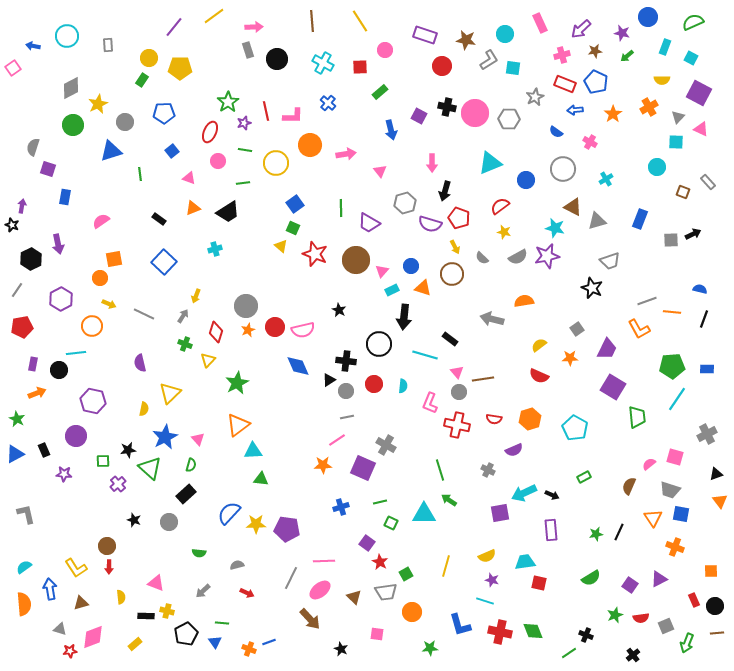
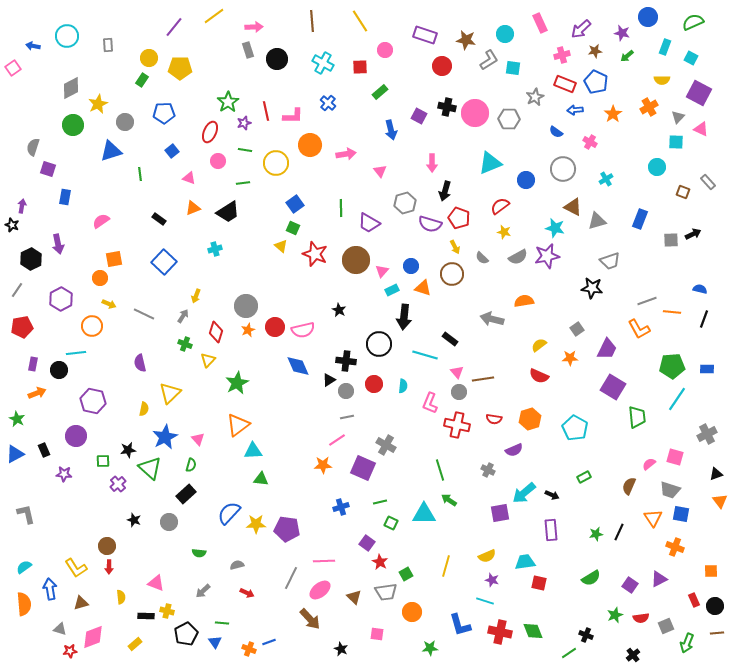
black star at (592, 288): rotated 15 degrees counterclockwise
cyan arrow at (524, 493): rotated 15 degrees counterclockwise
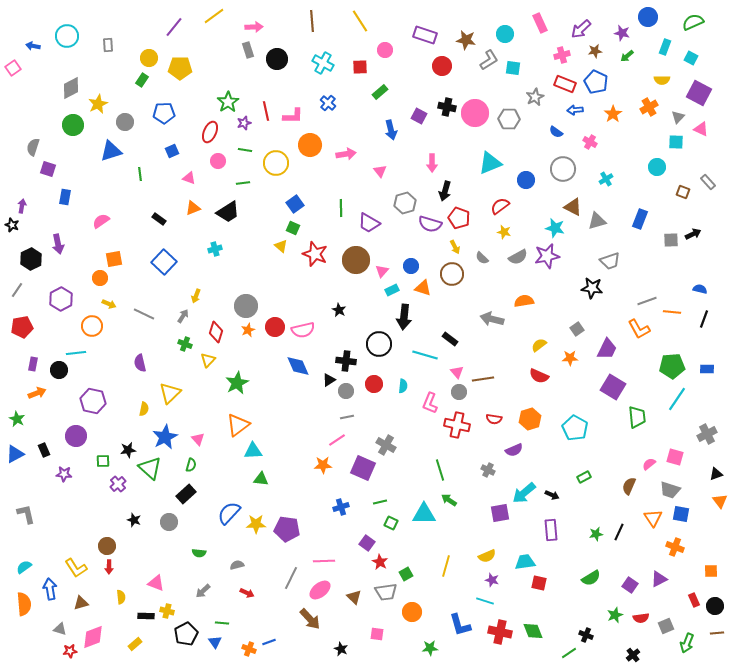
blue square at (172, 151): rotated 16 degrees clockwise
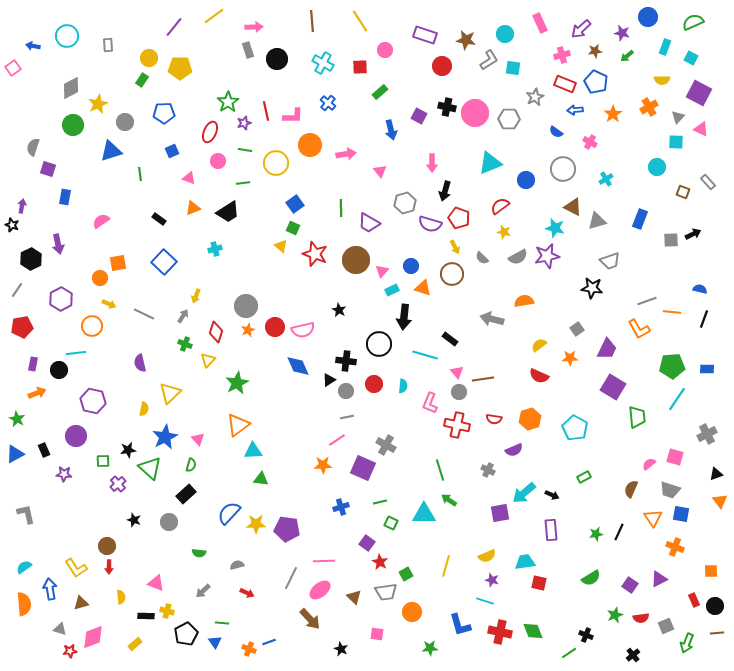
orange square at (114, 259): moved 4 px right, 4 px down
brown semicircle at (629, 486): moved 2 px right, 3 px down
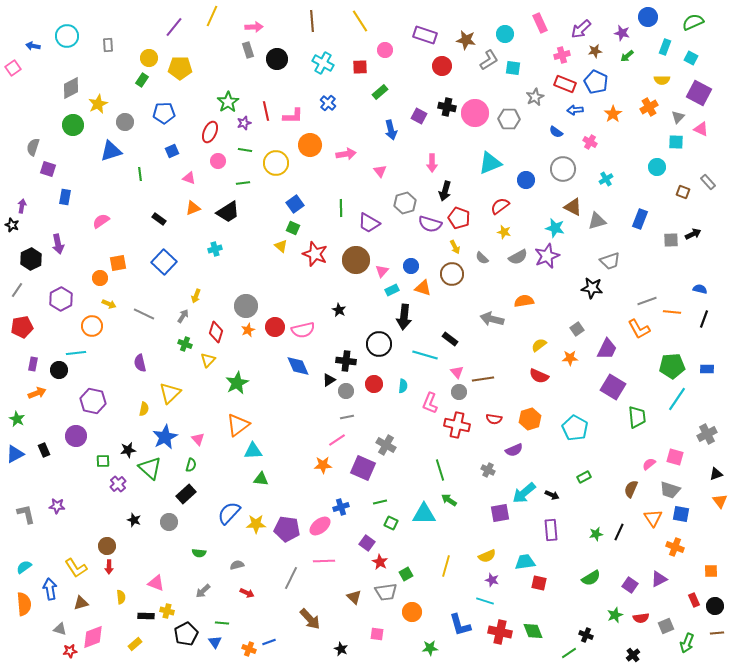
yellow line at (214, 16): moved 2 px left; rotated 30 degrees counterclockwise
purple star at (547, 256): rotated 10 degrees counterclockwise
purple star at (64, 474): moved 7 px left, 32 px down
pink ellipse at (320, 590): moved 64 px up
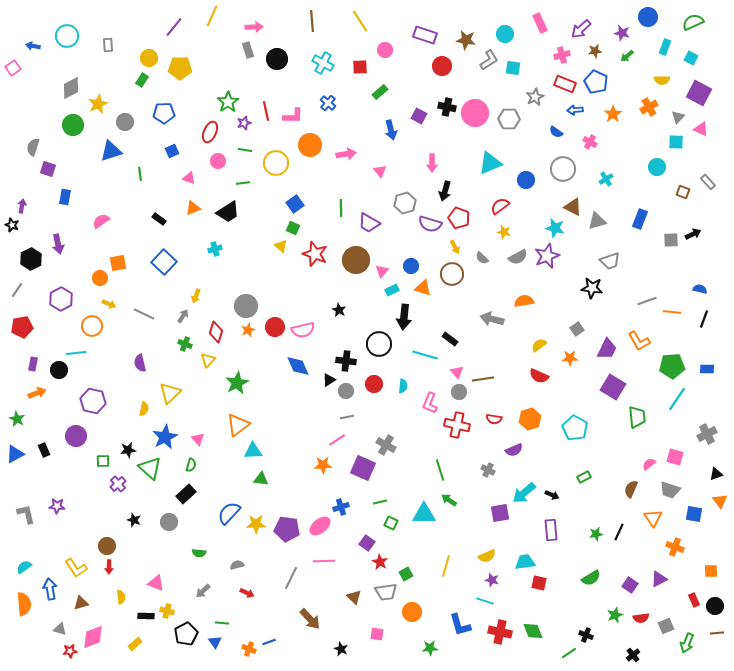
orange L-shape at (639, 329): moved 12 px down
blue square at (681, 514): moved 13 px right
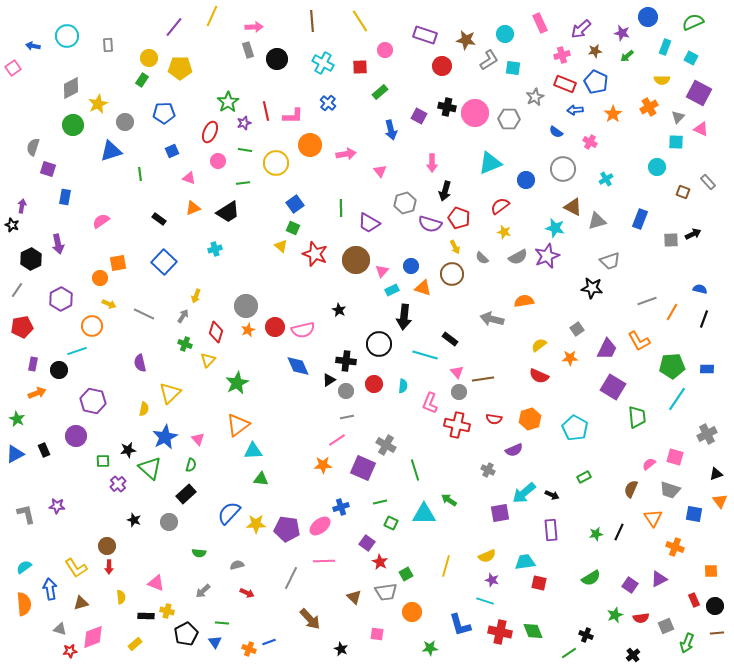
orange line at (672, 312): rotated 66 degrees counterclockwise
cyan line at (76, 353): moved 1 px right, 2 px up; rotated 12 degrees counterclockwise
green line at (440, 470): moved 25 px left
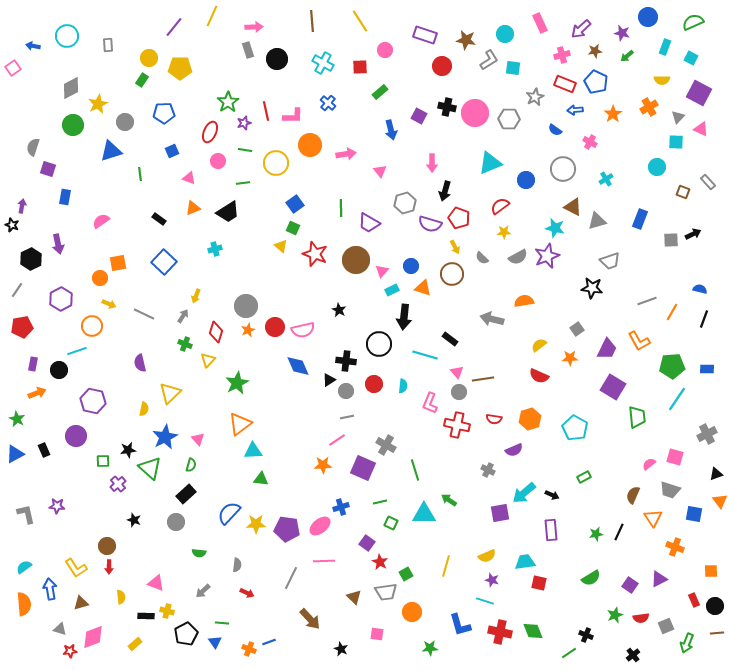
blue semicircle at (556, 132): moved 1 px left, 2 px up
yellow star at (504, 232): rotated 16 degrees counterclockwise
orange triangle at (238, 425): moved 2 px right, 1 px up
brown semicircle at (631, 489): moved 2 px right, 6 px down
gray circle at (169, 522): moved 7 px right
gray semicircle at (237, 565): rotated 112 degrees clockwise
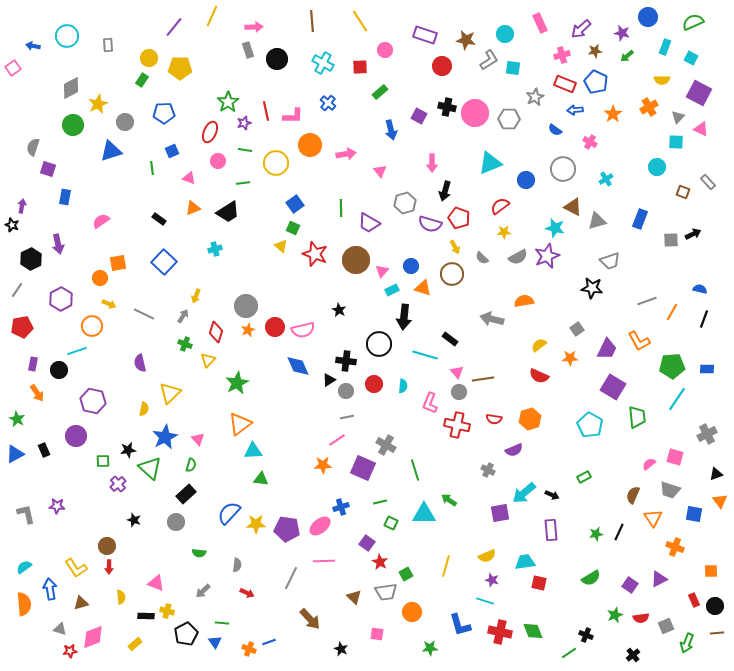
green line at (140, 174): moved 12 px right, 6 px up
orange arrow at (37, 393): rotated 78 degrees clockwise
cyan pentagon at (575, 428): moved 15 px right, 3 px up
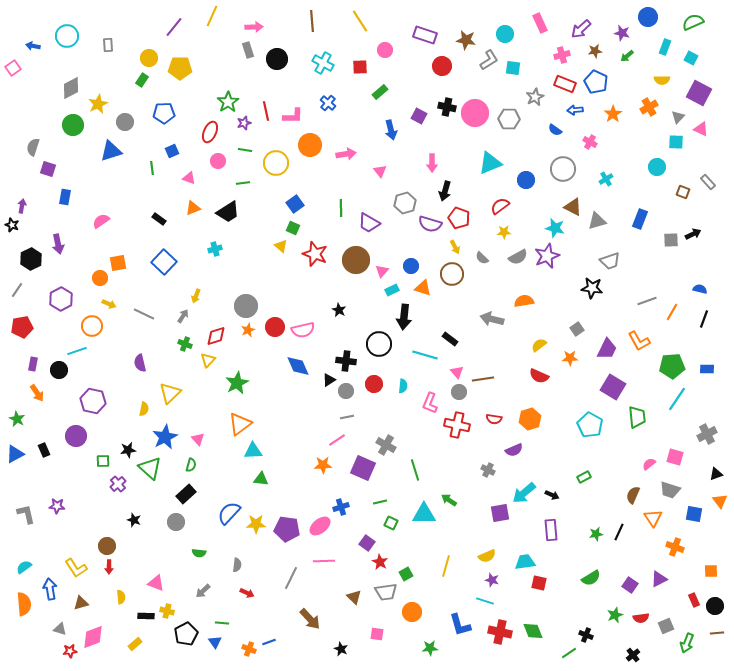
red diamond at (216, 332): moved 4 px down; rotated 55 degrees clockwise
